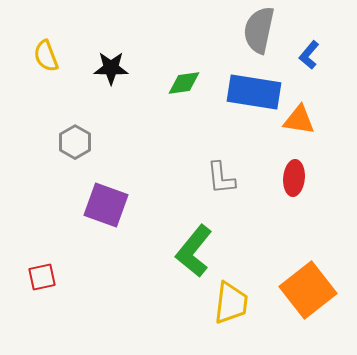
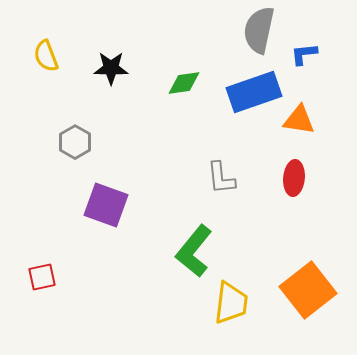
blue L-shape: moved 5 px left, 1 px up; rotated 44 degrees clockwise
blue rectangle: rotated 28 degrees counterclockwise
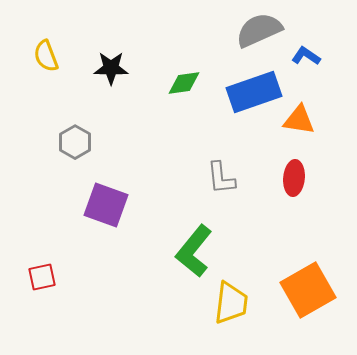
gray semicircle: rotated 54 degrees clockwise
blue L-shape: moved 2 px right, 2 px down; rotated 40 degrees clockwise
orange square: rotated 8 degrees clockwise
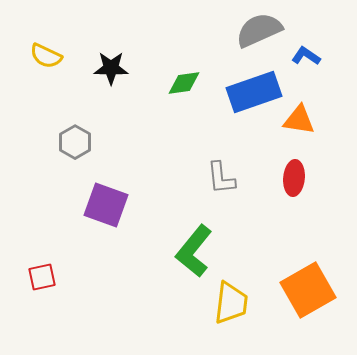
yellow semicircle: rotated 44 degrees counterclockwise
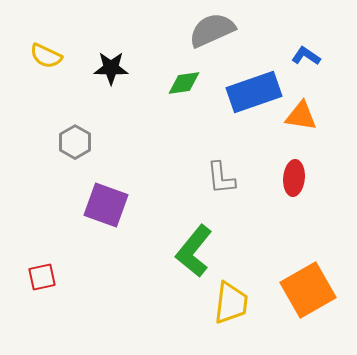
gray semicircle: moved 47 px left
orange triangle: moved 2 px right, 4 px up
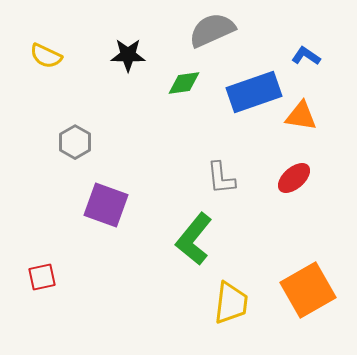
black star: moved 17 px right, 13 px up
red ellipse: rotated 44 degrees clockwise
green L-shape: moved 12 px up
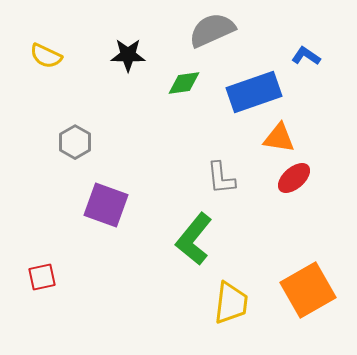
orange triangle: moved 22 px left, 22 px down
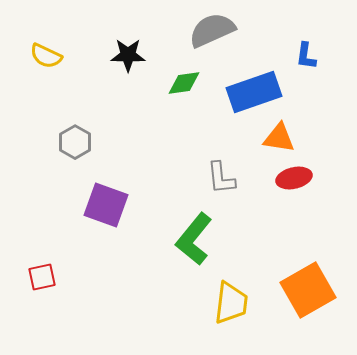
blue L-shape: rotated 116 degrees counterclockwise
red ellipse: rotated 28 degrees clockwise
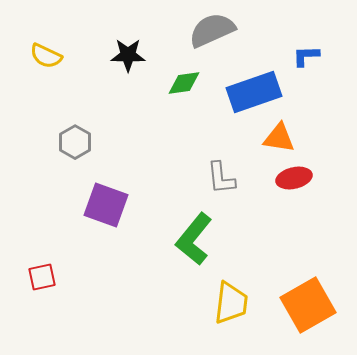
blue L-shape: rotated 80 degrees clockwise
orange square: moved 15 px down
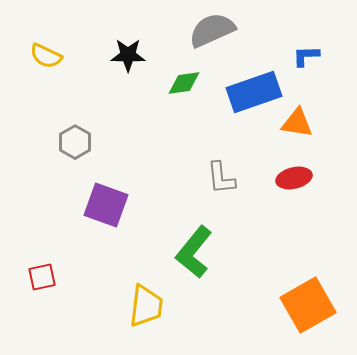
orange triangle: moved 18 px right, 15 px up
green L-shape: moved 13 px down
yellow trapezoid: moved 85 px left, 3 px down
